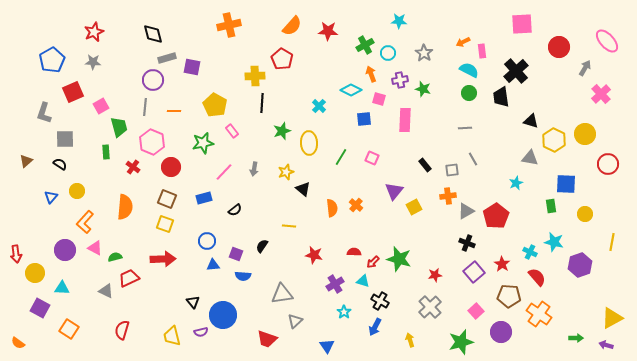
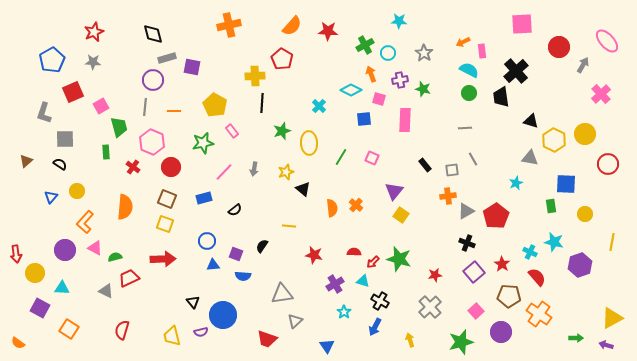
gray arrow at (585, 68): moved 2 px left, 3 px up
yellow square at (414, 207): moved 13 px left, 8 px down; rotated 28 degrees counterclockwise
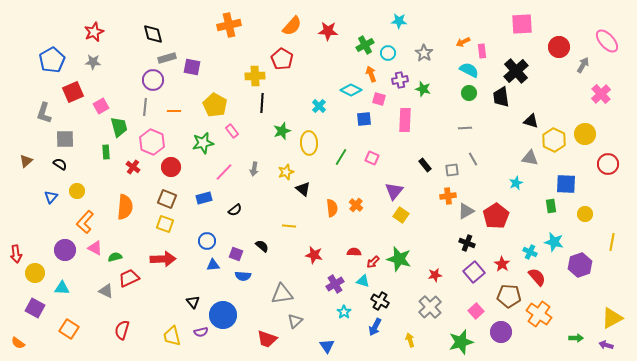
black semicircle at (262, 246): rotated 96 degrees clockwise
purple square at (40, 308): moved 5 px left
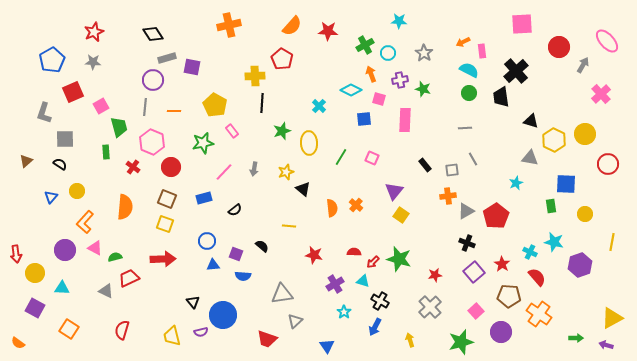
black diamond at (153, 34): rotated 20 degrees counterclockwise
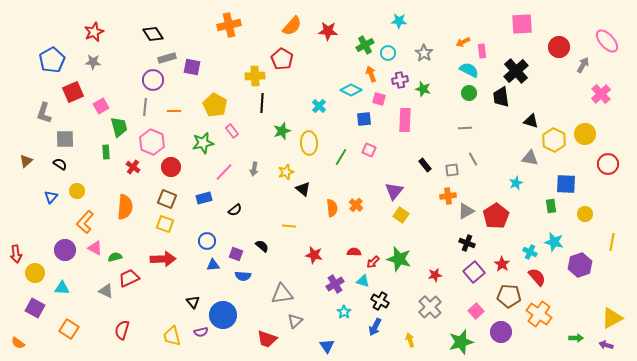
pink square at (372, 158): moved 3 px left, 8 px up
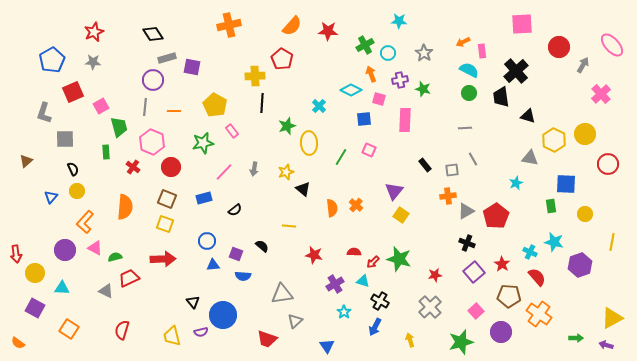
pink ellipse at (607, 41): moved 5 px right, 4 px down
black triangle at (531, 121): moved 3 px left, 5 px up
green star at (282, 131): moved 5 px right, 5 px up
black semicircle at (60, 164): moved 13 px right, 5 px down; rotated 32 degrees clockwise
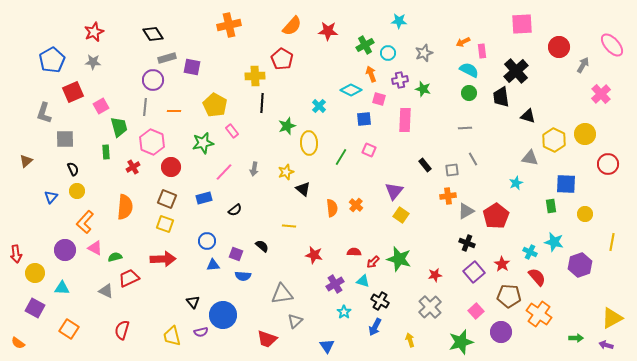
gray star at (424, 53): rotated 18 degrees clockwise
red cross at (133, 167): rotated 24 degrees clockwise
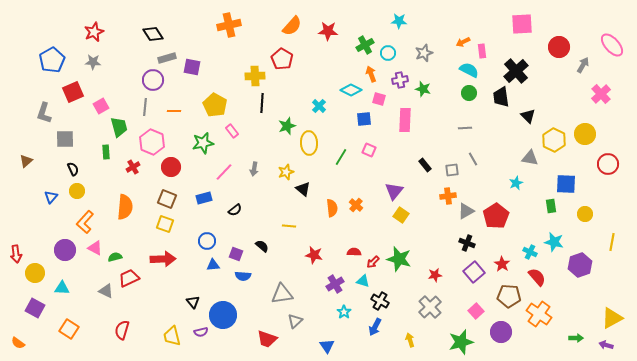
black triangle at (528, 116): rotated 28 degrees clockwise
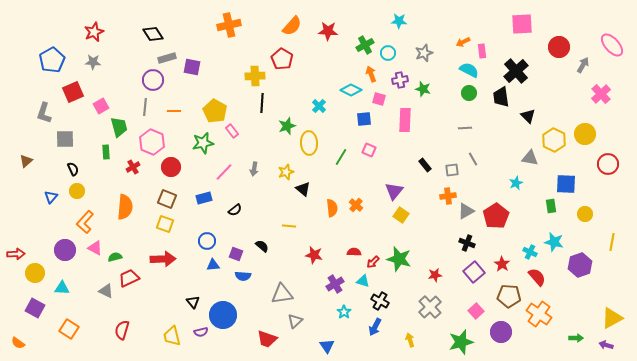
yellow pentagon at (215, 105): moved 6 px down
red arrow at (16, 254): rotated 84 degrees counterclockwise
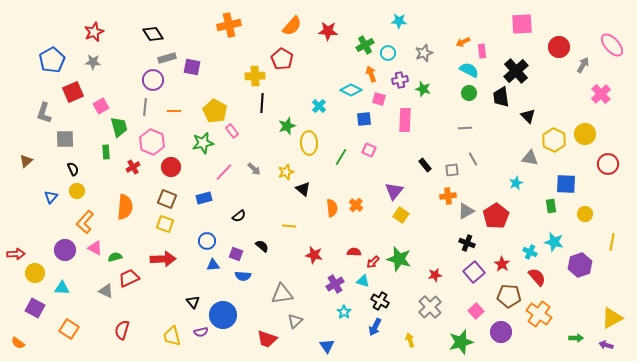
gray arrow at (254, 169): rotated 56 degrees counterclockwise
black semicircle at (235, 210): moved 4 px right, 6 px down
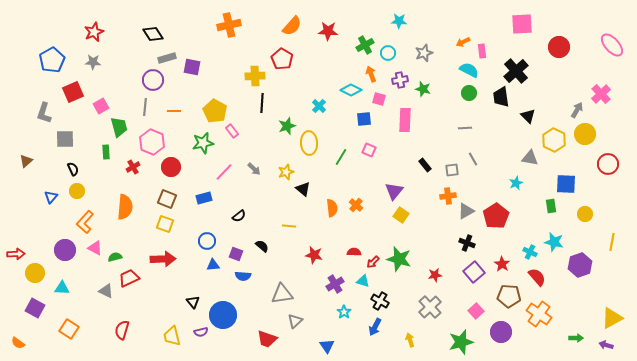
gray arrow at (583, 65): moved 6 px left, 45 px down
